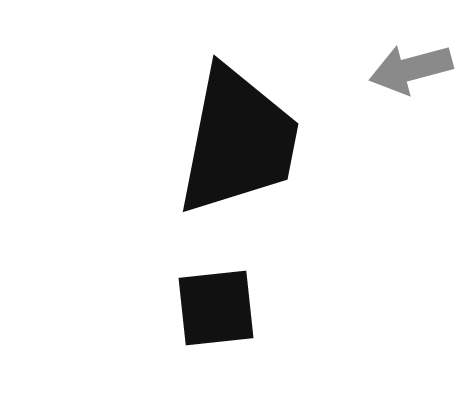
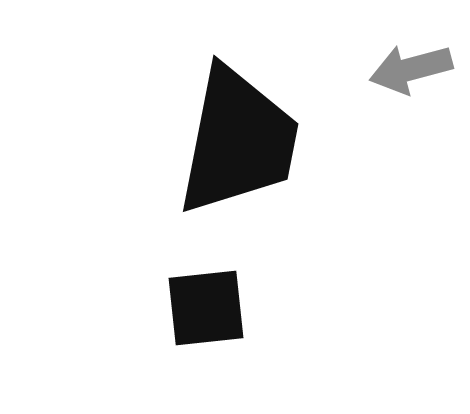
black square: moved 10 px left
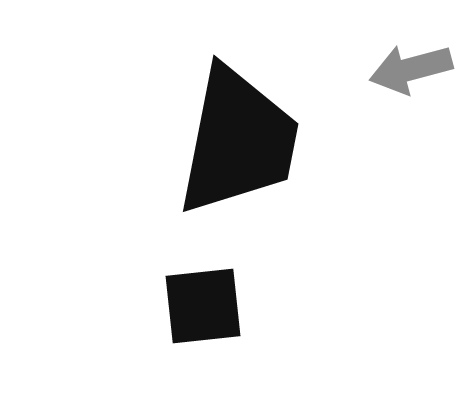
black square: moved 3 px left, 2 px up
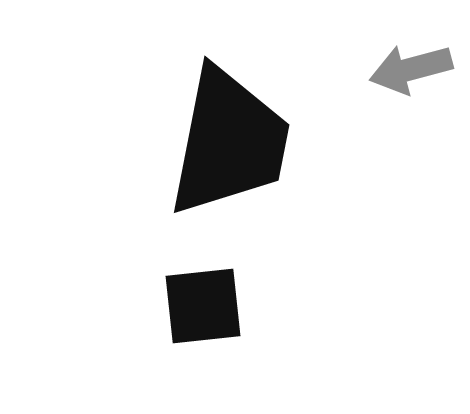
black trapezoid: moved 9 px left, 1 px down
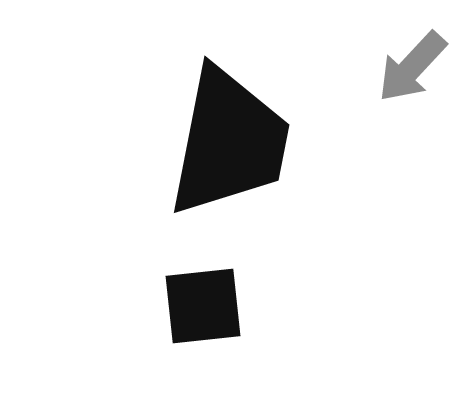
gray arrow: moved 1 px right, 2 px up; rotated 32 degrees counterclockwise
